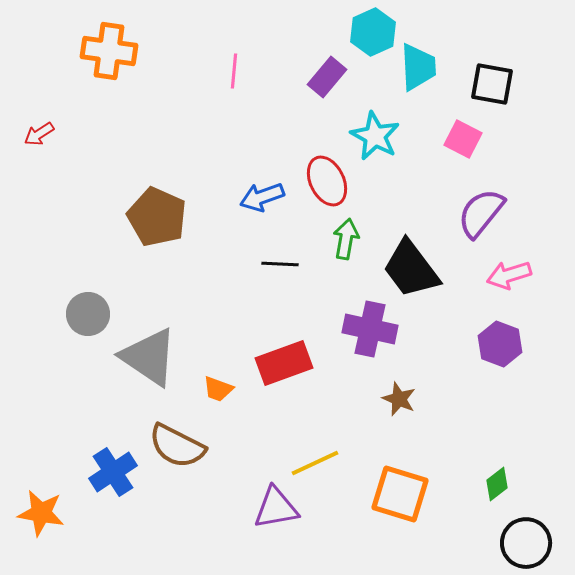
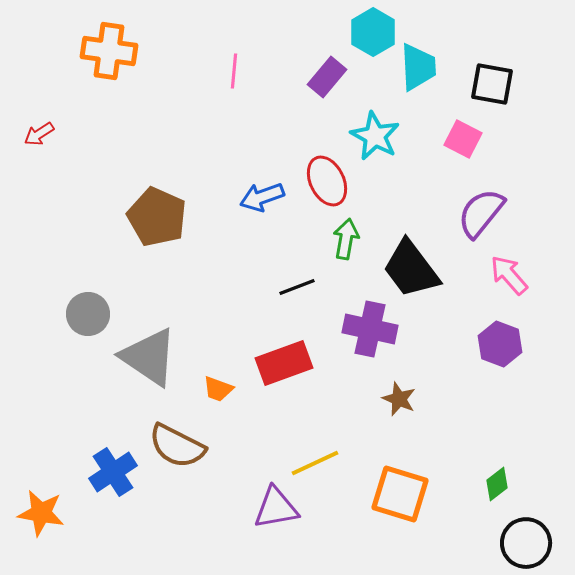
cyan hexagon: rotated 6 degrees counterclockwise
black line: moved 17 px right, 23 px down; rotated 24 degrees counterclockwise
pink arrow: rotated 66 degrees clockwise
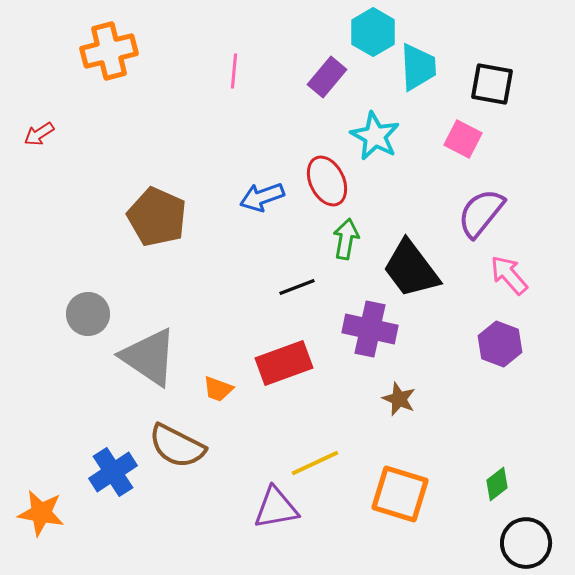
orange cross: rotated 22 degrees counterclockwise
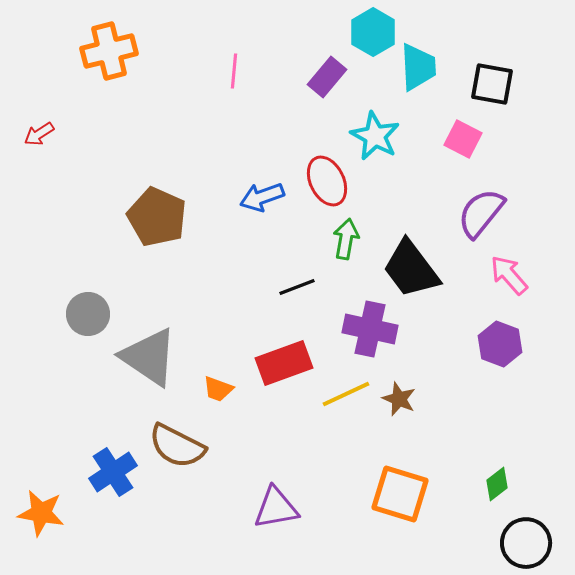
yellow line: moved 31 px right, 69 px up
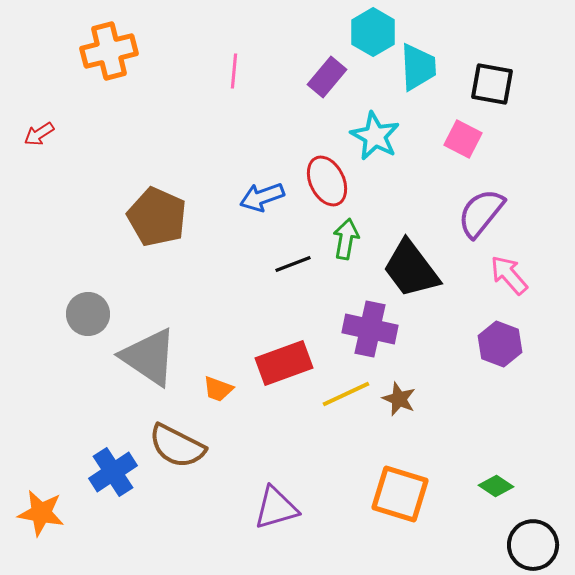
black line: moved 4 px left, 23 px up
green diamond: moved 1 px left, 2 px down; rotated 72 degrees clockwise
purple triangle: rotated 6 degrees counterclockwise
black circle: moved 7 px right, 2 px down
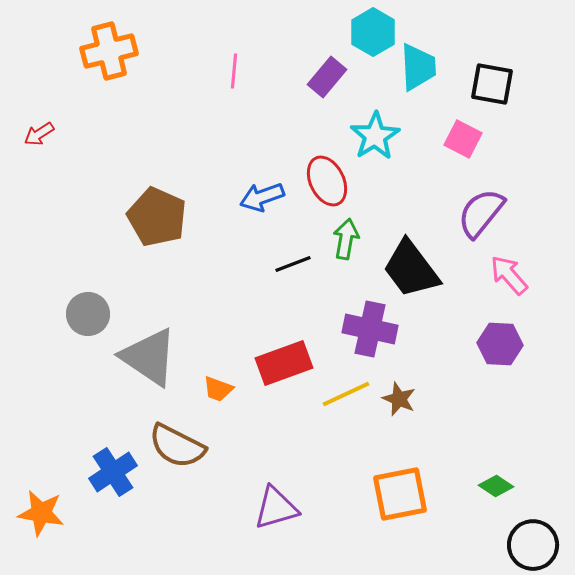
cyan star: rotated 12 degrees clockwise
purple hexagon: rotated 18 degrees counterclockwise
orange square: rotated 28 degrees counterclockwise
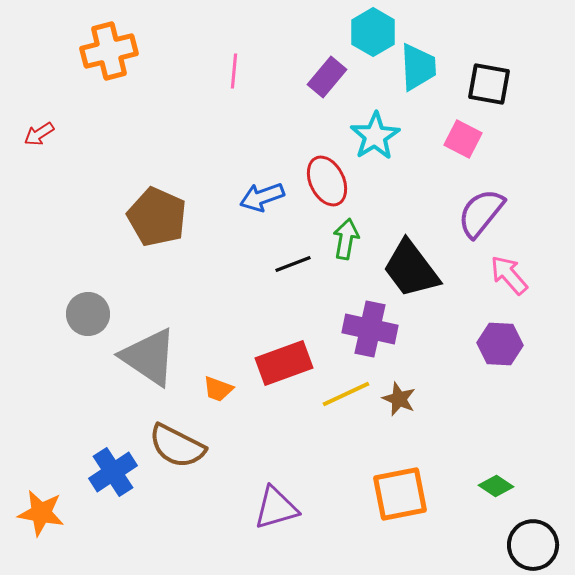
black square: moved 3 px left
